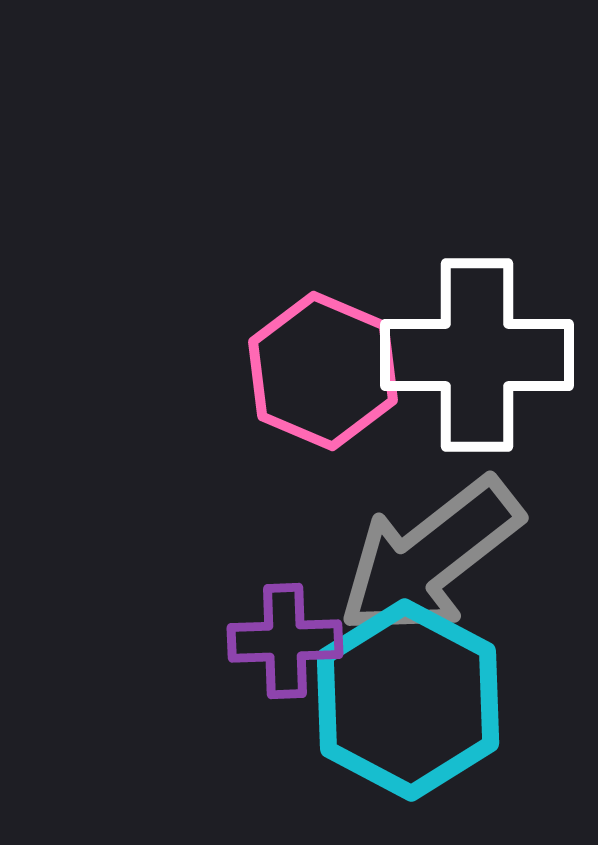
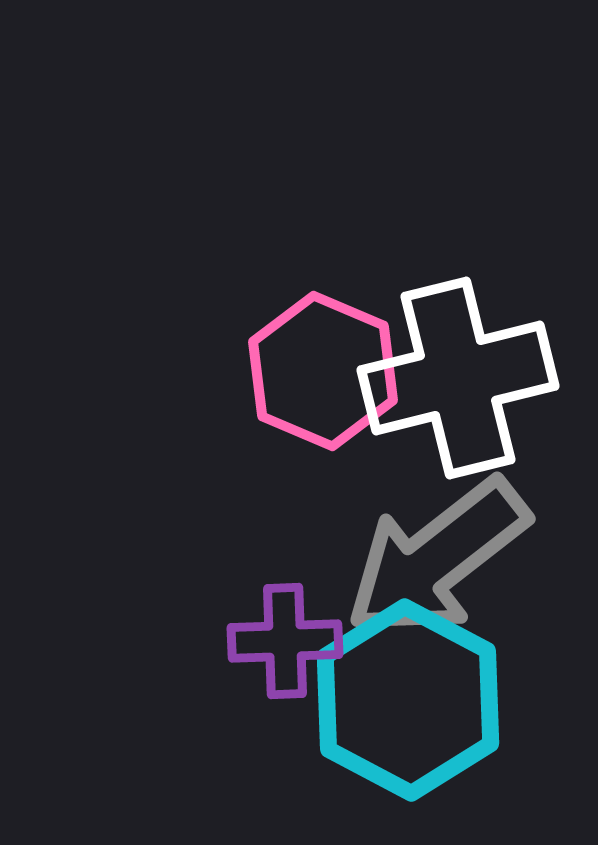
white cross: moved 19 px left, 23 px down; rotated 14 degrees counterclockwise
gray arrow: moved 7 px right, 1 px down
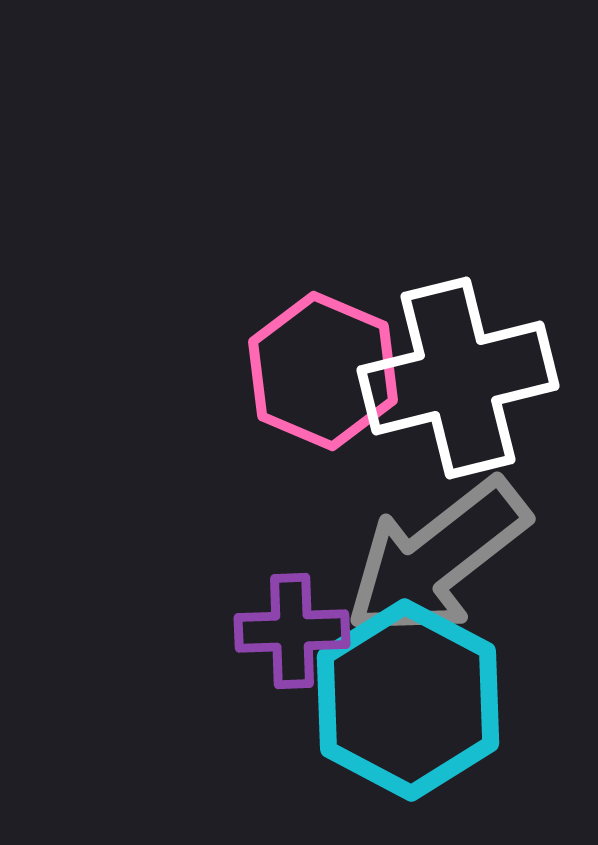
purple cross: moved 7 px right, 10 px up
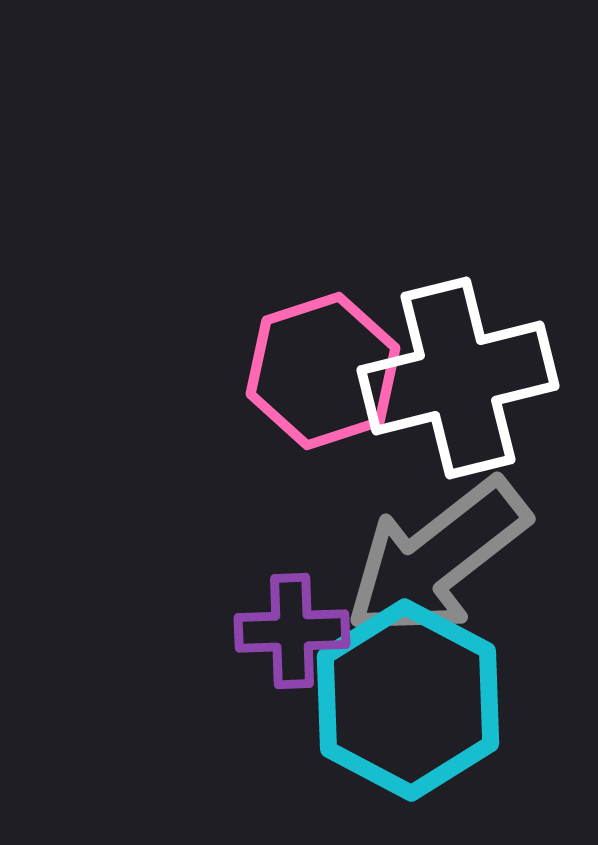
pink hexagon: rotated 19 degrees clockwise
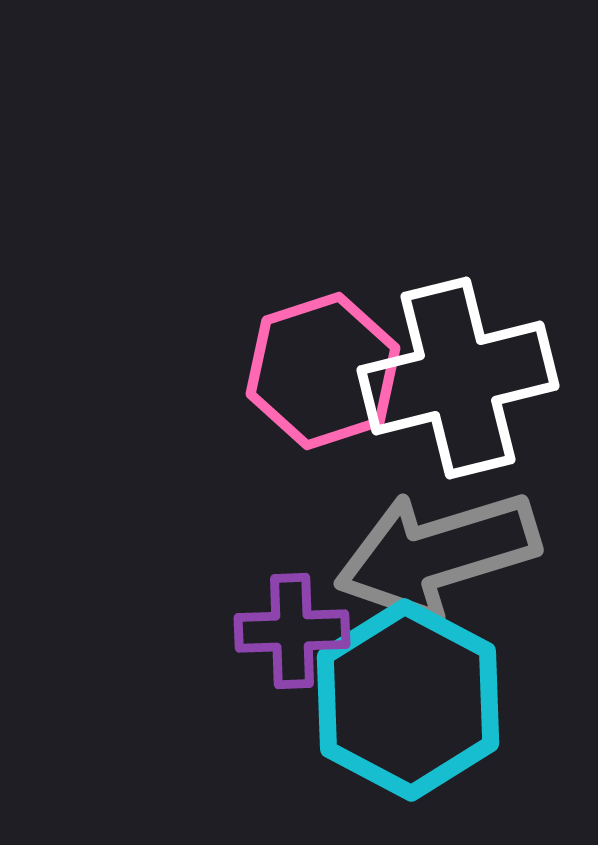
gray arrow: moved 4 px up; rotated 21 degrees clockwise
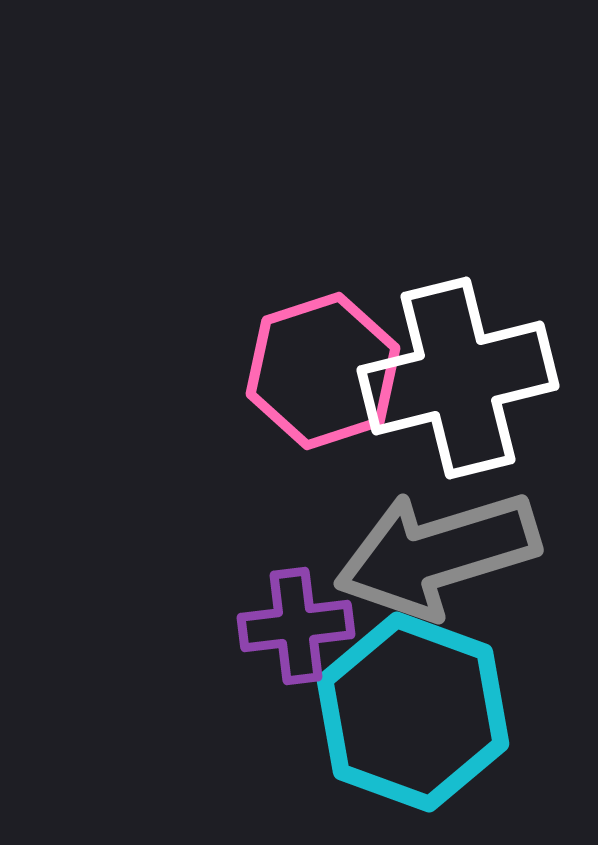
purple cross: moved 4 px right, 5 px up; rotated 5 degrees counterclockwise
cyan hexagon: moved 5 px right, 12 px down; rotated 8 degrees counterclockwise
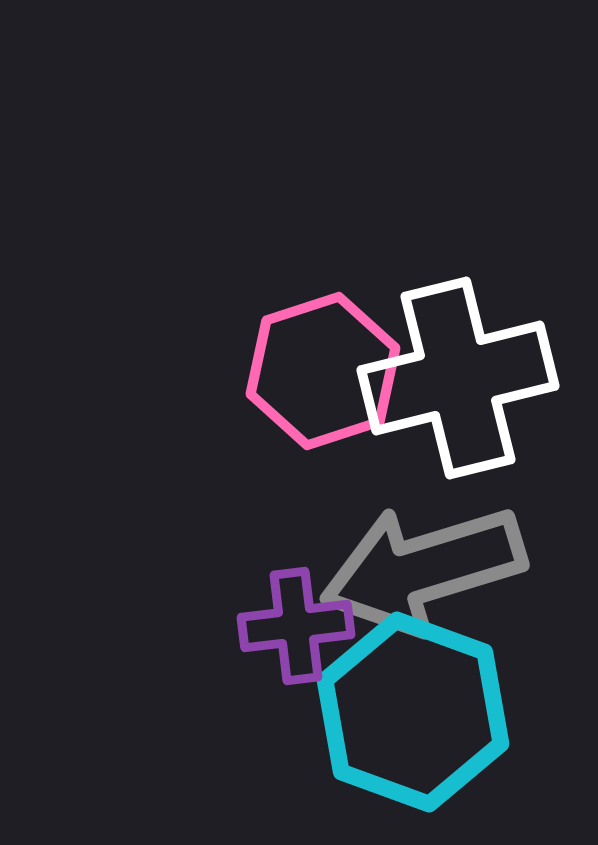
gray arrow: moved 14 px left, 15 px down
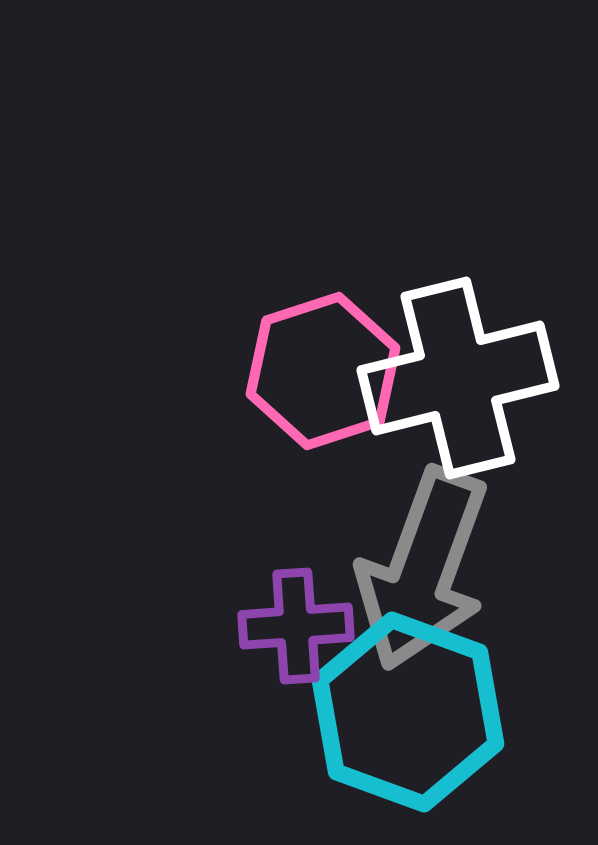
gray arrow: rotated 53 degrees counterclockwise
purple cross: rotated 3 degrees clockwise
cyan hexagon: moved 5 px left
